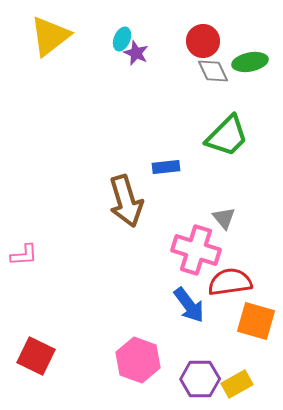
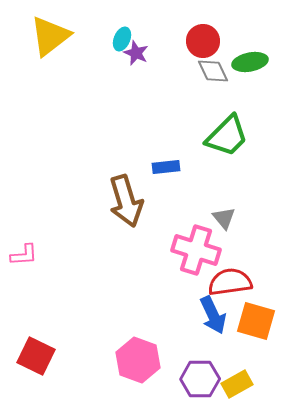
blue arrow: moved 24 px right, 10 px down; rotated 12 degrees clockwise
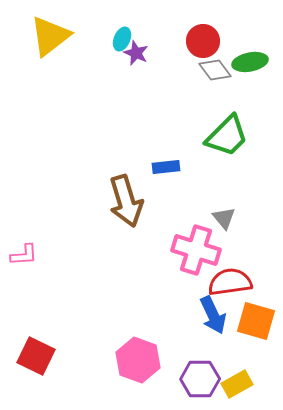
gray diamond: moved 2 px right, 1 px up; rotated 12 degrees counterclockwise
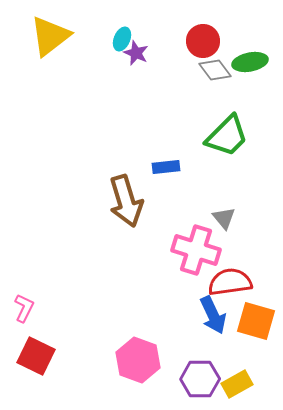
pink L-shape: moved 53 px down; rotated 60 degrees counterclockwise
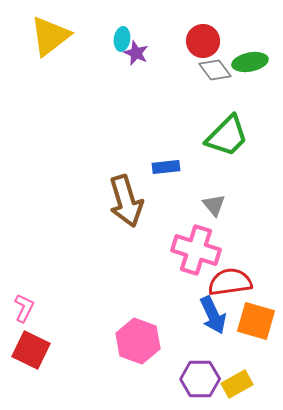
cyan ellipse: rotated 15 degrees counterclockwise
gray triangle: moved 10 px left, 13 px up
red square: moved 5 px left, 6 px up
pink hexagon: moved 19 px up
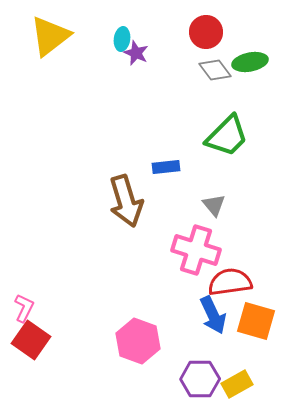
red circle: moved 3 px right, 9 px up
red square: moved 10 px up; rotated 9 degrees clockwise
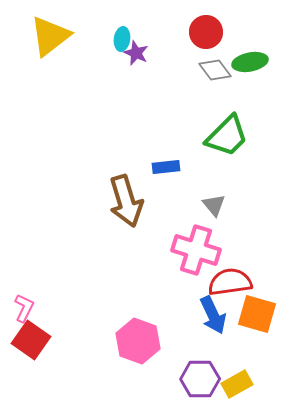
orange square: moved 1 px right, 7 px up
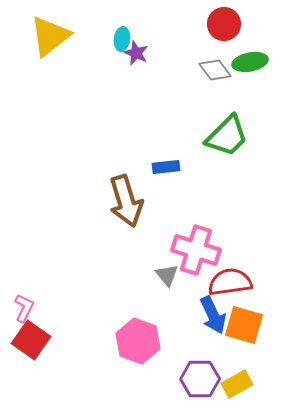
red circle: moved 18 px right, 8 px up
gray triangle: moved 47 px left, 70 px down
orange square: moved 13 px left, 11 px down
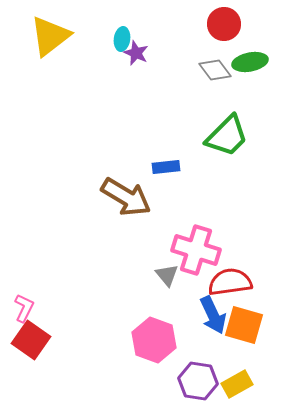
brown arrow: moved 4 px up; rotated 42 degrees counterclockwise
pink hexagon: moved 16 px right, 1 px up
purple hexagon: moved 2 px left, 2 px down; rotated 9 degrees clockwise
